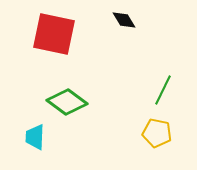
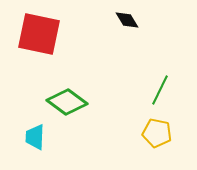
black diamond: moved 3 px right
red square: moved 15 px left
green line: moved 3 px left
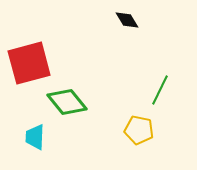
red square: moved 10 px left, 29 px down; rotated 27 degrees counterclockwise
green diamond: rotated 15 degrees clockwise
yellow pentagon: moved 18 px left, 3 px up
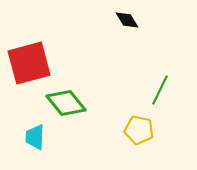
green diamond: moved 1 px left, 1 px down
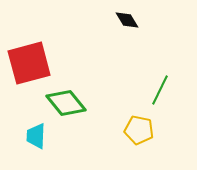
cyan trapezoid: moved 1 px right, 1 px up
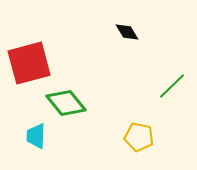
black diamond: moved 12 px down
green line: moved 12 px right, 4 px up; rotated 20 degrees clockwise
yellow pentagon: moved 7 px down
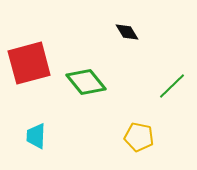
green diamond: moved 20 px right, 21 px up
